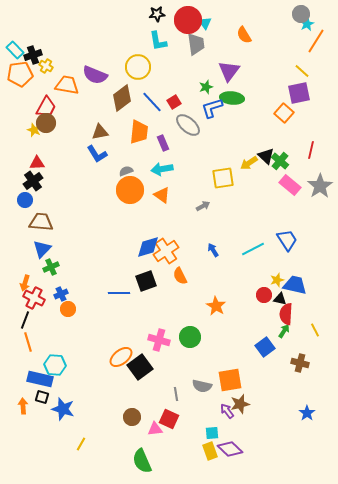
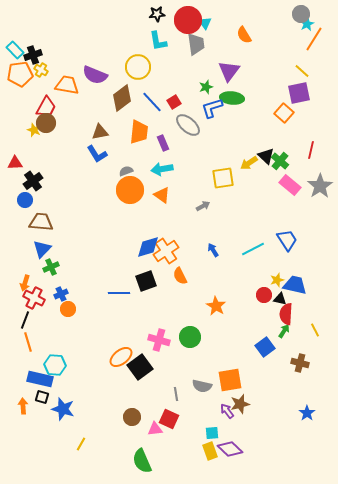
orange line at (316, 41): moved 2 px left, 2 px up
yellow cross at (46, 66): moved 5 px left, 4 px down
red triangle at (37, 163): moved 22 px left
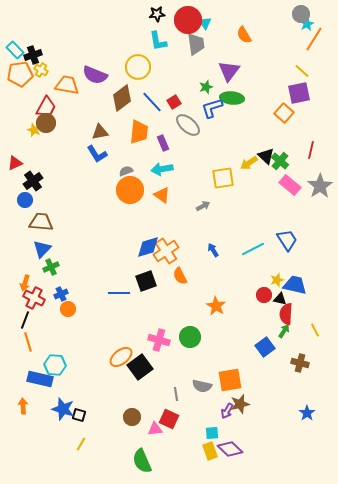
red triangle at (15, 163): rotated 21 degrees counterclockwise
black square at (42, 397): moved 37 px right, 18 px down
purple arrow at (227, 411): rotated 112 degrees counterclockwise
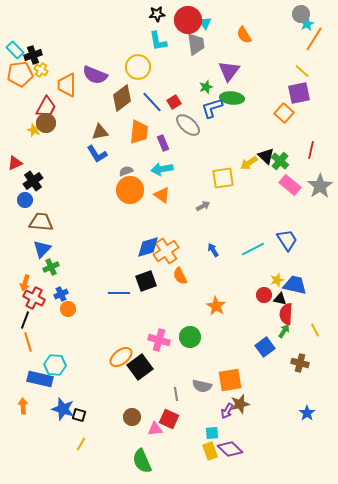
orange trapezoid at (67, 85): rotated 100 degrees counterclockwise
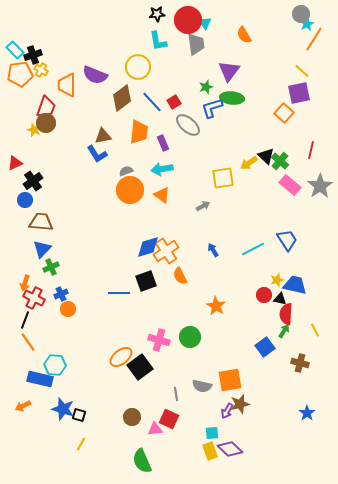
red trapezoid at (46, 107): rotated 10 degrees counterclockwise
brown triangle at (100, 132): moved 3 px right, 4 px down
orange line at (28, 342): rotated 18 degrees counterclockwise
orange arrow at (23, 406): rotated 112 degrees counterclockwise
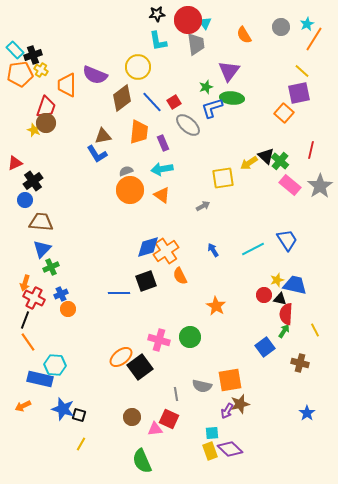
gray circle at (301, 14): moved 20 px left, 13 px down
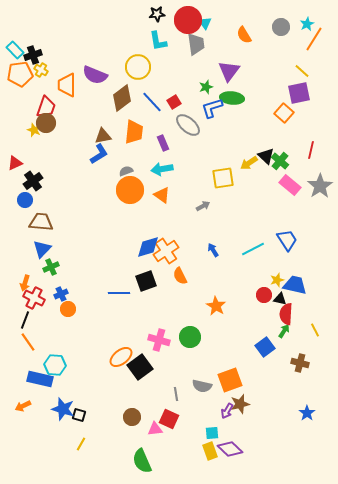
orange trapezoid at (139, 132): moved 5 px left
blue L-shape at (97, 154): moved 2 px right; rotated 90 degrees counterclockwise
orange square at (230, 380): rotated 10 degrees counterclockwise
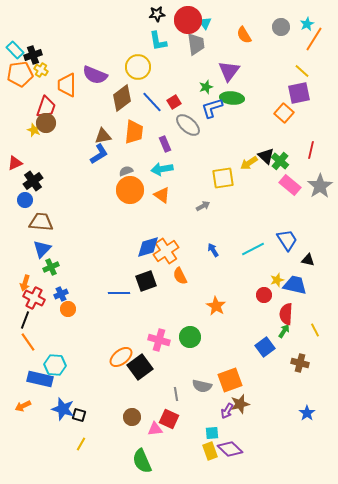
purple rectangle at (163, 143): moved 2 px right, 1 px down
black triangle at (280, 299): moved 28 px right, 39 px up
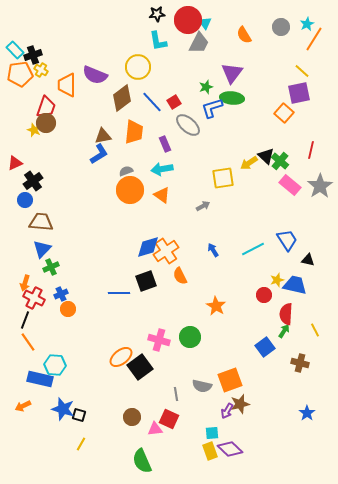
gray trapezoid at (196, 44): moved 3 px right, 1 px up; rotated 35 degrees clockwise
purple triangle at (229, 71): moved 3 px right, 2 px down
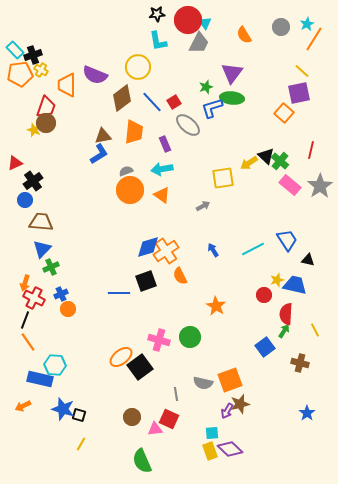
gray semicircle at (202, 386): moved 1 px right, 3 px up
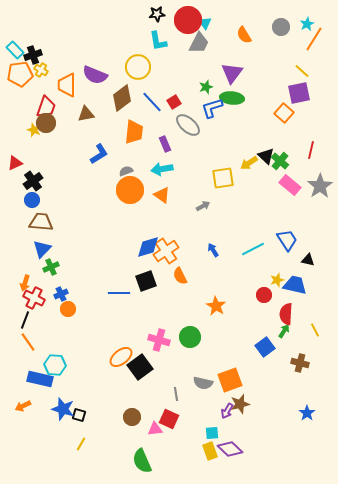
brown triangle at (103, 136): moved 17 px left, 22 px up
blue circle at (25, 200): moved 7 px right
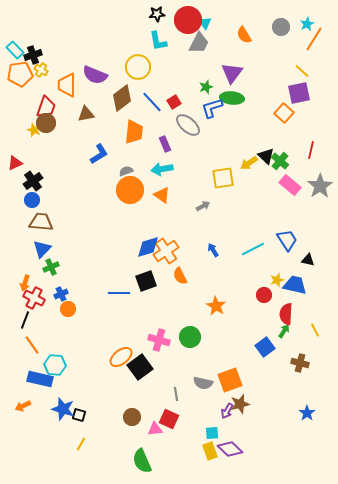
orange line at (28, 342): moved 4 px right, 3 px down
